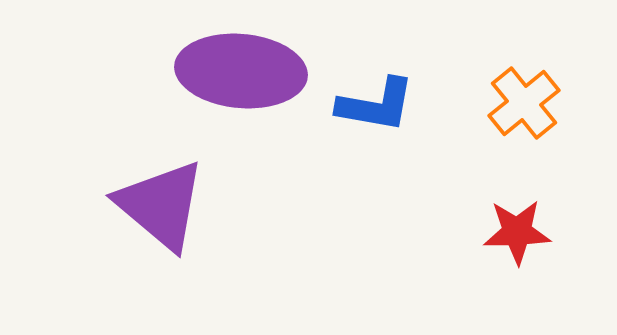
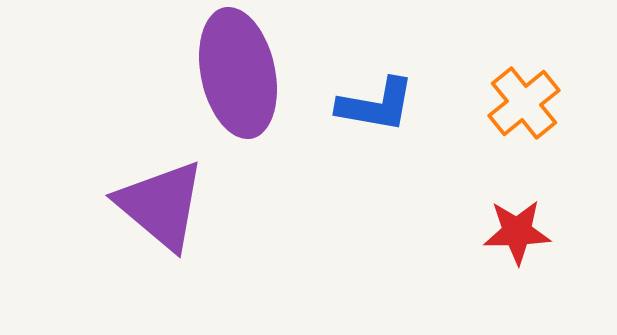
purple ellipse: moved 3 px left, 2 px down; rotated 73 degrees clockwise
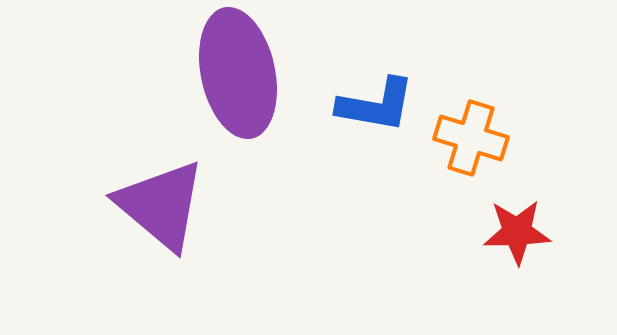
orange cross: moved 53 px left, 35 px down; rotated 34 degrees counterclockwise
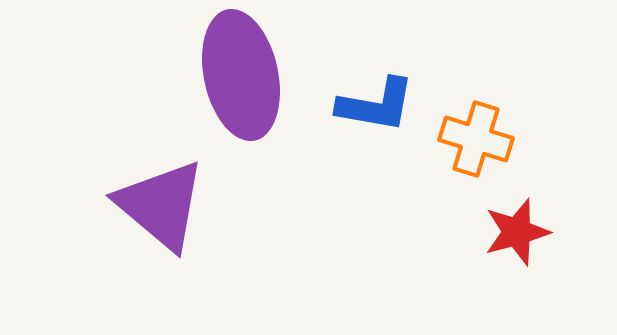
purple ellipse: moved 3 px right, 2 px down
orange cross: moved 5 px right, 1 px down
red star: rotated 14 degrees counterclockwise
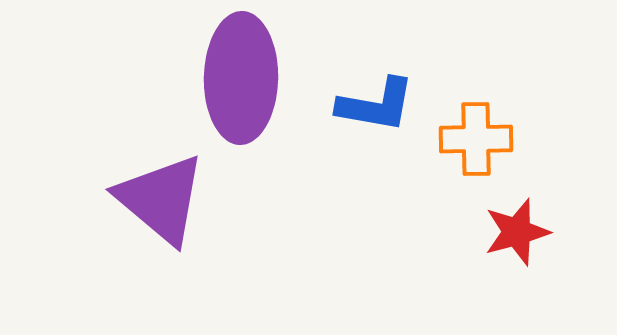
purple ellipse: moved 3 px down; rotated 13 degrees clockwise
orange cross: rotated 18 degrees counterclockwise
purple triangle: moved 6 px up
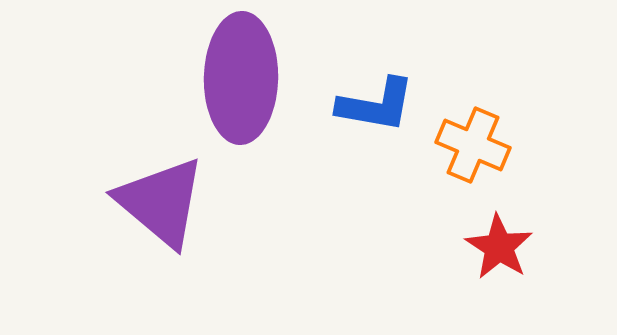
orange cross: moved 3 px left, 6 px down; rotated 24 degrees clockwise
purple triangle: moved 3 px down
red star: moved 18 px left, 15 px down; rotated 24 degrees counterclockwise
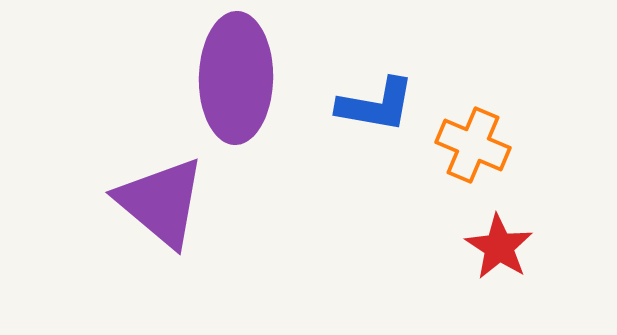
purple ellipse: moved 5 px left
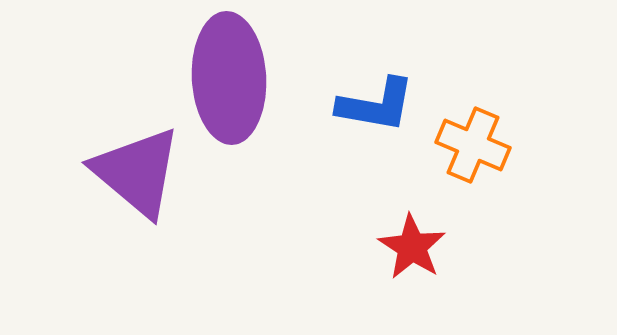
purple ellipse: moved 7 px left; rotated 4 degrees counterclockwise
purple triangle: moved 24 px left, 30 px up
red star: moved 87 px left
